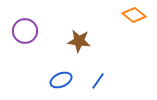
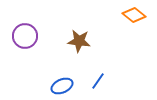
purple circle: moved 5 px down
blue ellipse: moved 1 px right, 6 px down
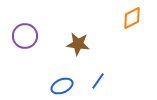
orange diamond: moved 2 px left, 3 px down; rotated 65 degrees counterclockwise
brown star: moved 1 px left, 3 px down
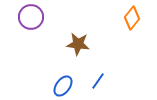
orange diamond: rotated 25 degrees counterclockwise
purple circle: moved 6 px right, 19 px up
blue ellipse: moved 1 px right; rotated 30 degrees counterclockwise
